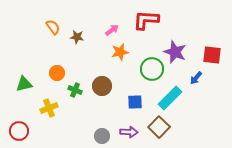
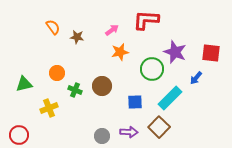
red square: moved 1 px left, 2 px up
red circle: moved 4 px down
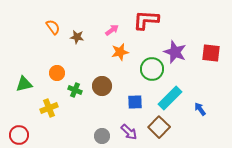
blue arrow: moved 4 px right, 31 px down; rotated 104 degrees clockwise
purple arrow: rotated 42 degrees clockwise
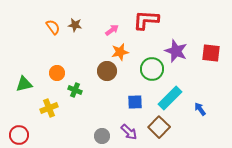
brown star: moved 2 px left, 12 px up
purple star: moved 1 px right, 1 px up
brown circle: moved 5 px right, 15 px up
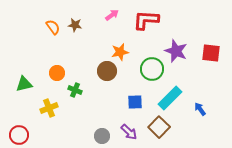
pink arrow: moved 15 px up
